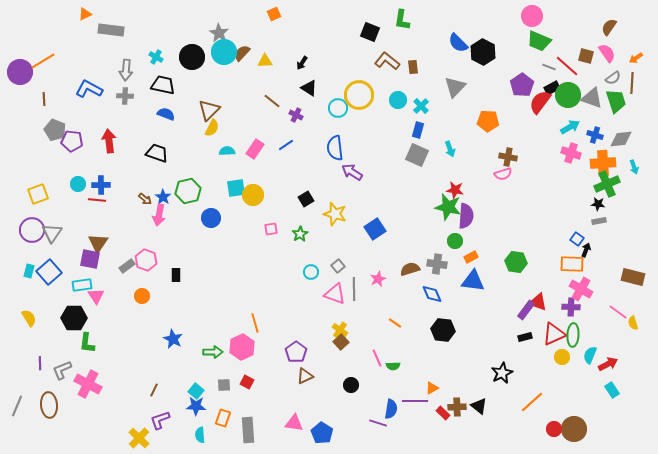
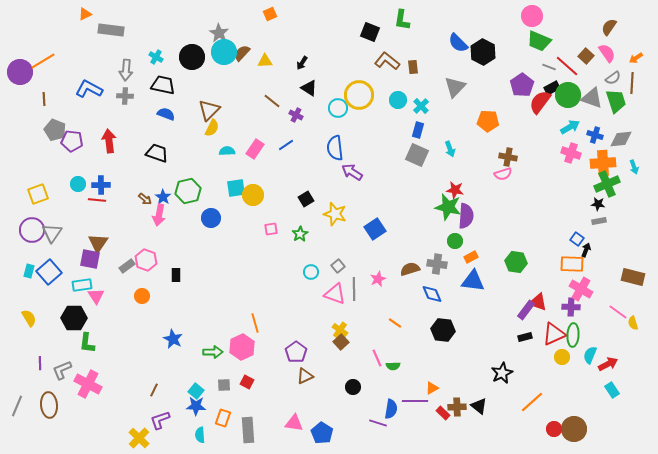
orange square at (274, 14): moved 4 px left
brown square at (586, 56): rotated 28 degrees clockwise
black circle at (351, 385): moved 2 px right, 2 px down
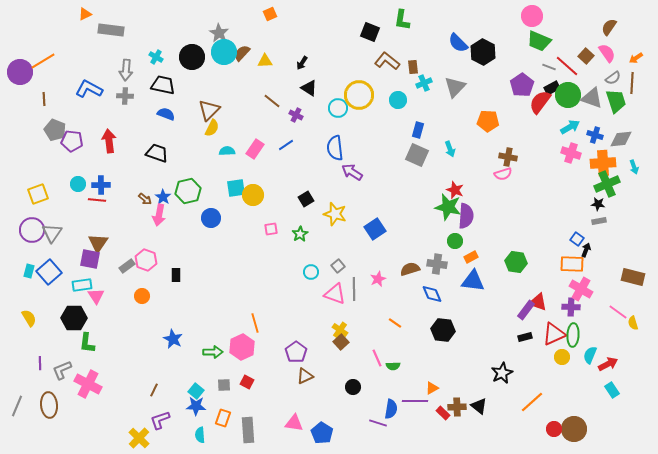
cyan cross at (421, 106): moved 3 px right, 23 px up; rotated 21 degrees clockwise
red star at (455, 190): rotated 12 degrees clockwise
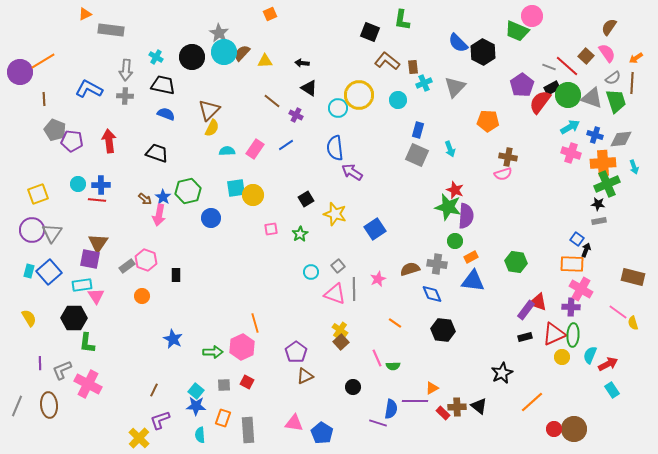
green trapezoid at (539, 41): moved 22 px left, 10 px up
black arrow at (302, 63): rotated 64 degrees clockwise
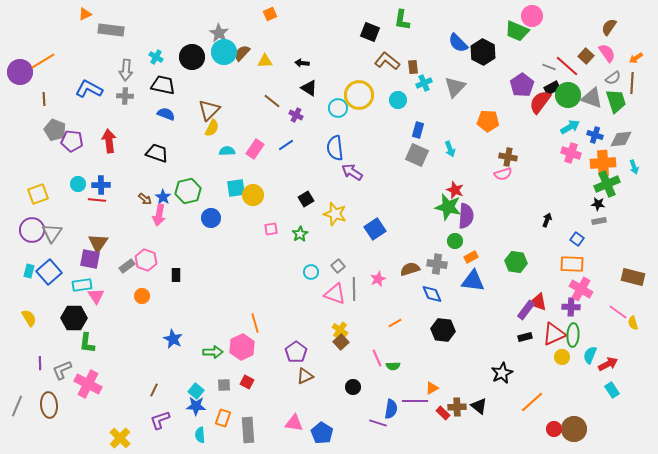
black arrow at (586, 250): moved 39 px left, 30 px up
orange line at (395, 323): rotated 64 degrees counterclockwise
yellow cross at (139, 438): moved 19 px left
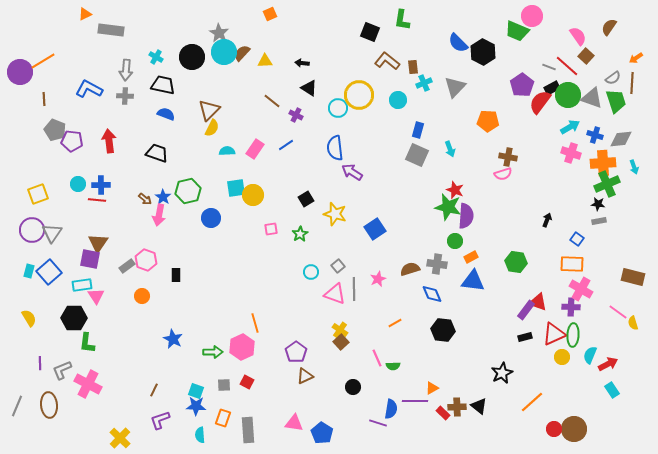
pink semicircle at (607, 53): moved 29 px left, 17 px up
cyan square at (196, 391): rotated 21 degrees counterclockwise
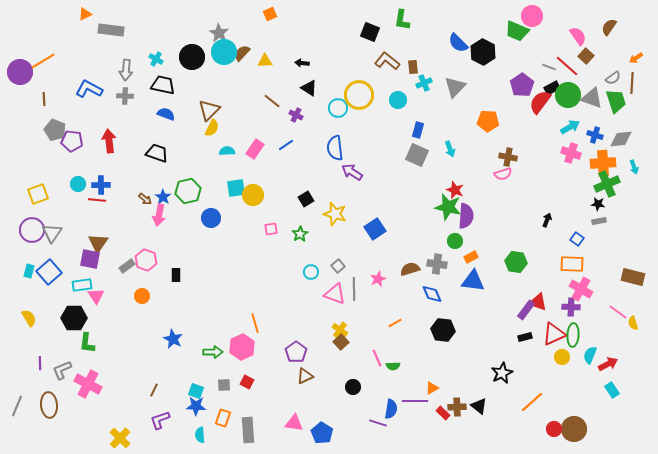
cyan cross at (156, 57): moved 2 px down
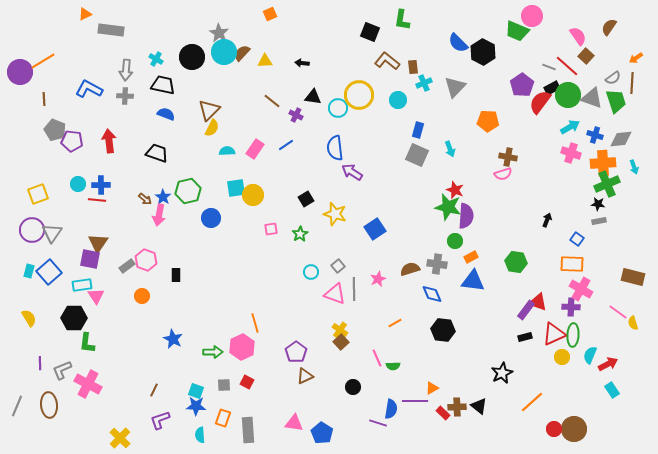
black triangle at (309, 88): moved 4 px right, 9 px down; rotated 24 degrees counterclockwise
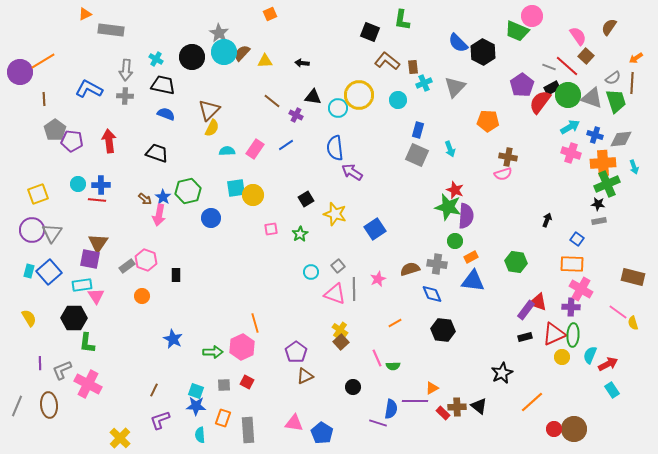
gray pentagon at (55, 130): rotated 15 degrees clockwise
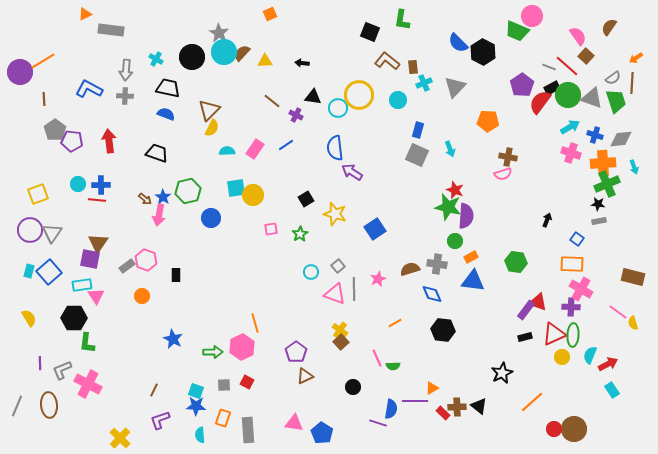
black trapezoid at (163, 85): moved 5 px right, 3 px down
purple circle at (32, 230): moved 2 px left
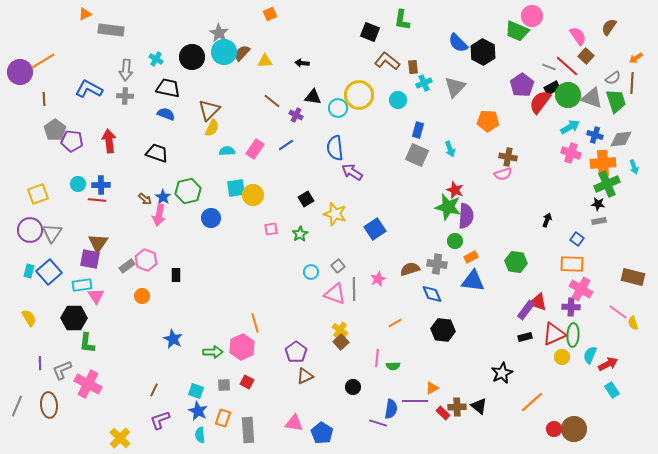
pink line at (377, 358): rotated 30 degrees clockwise
blue star at (196, 406): moved 2 px right, 5 px down; rotated 24 degrees clockwise
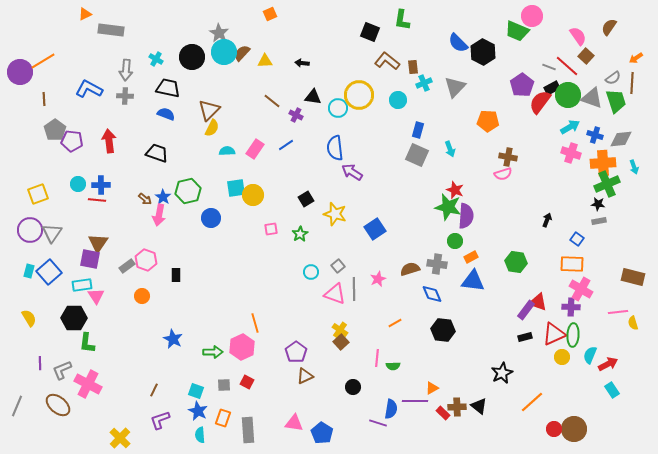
pink line at (618, 312): rotated 42 degrees counterclockwise
brown ellipse at (49, 405): moved 9 px right; rotated 45 degrees counterclockwise
